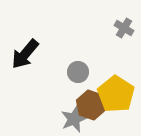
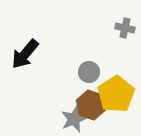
gray cross: moved 1 px right; rotated 18 degrees counterclockwise
gray circle: moved 11 px right
yellow pentagon: rotated 6 degrees clockwise
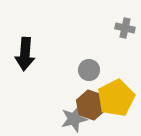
black arrow: rotated 36 degrees counterclockwise
gray circle: moved 2 px up
yellow pentagon: moved 4 px down; rotated 6 degrees clockwise
gray star: rotated 8 degrees clockwise
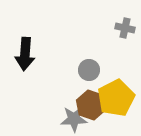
gray star: rotated 12 degrees clockwise
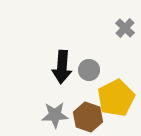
gray cross: rotated 30 degrees clockwise
black arrow: moved 37 px right, 13 px down
brown hexagon: moved 3 px left, 12 px down
gray star: moved 19 px left, 4 px up
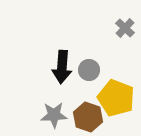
yellow pentagon: rotated 24 degrees counterclockwise
gray star: moved 1 px left
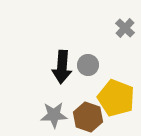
gray circle: moved 1 px left, 5 px up
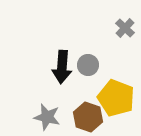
gray star: moved 7 px left, 2 px down; rotated 16 degrees clockwise
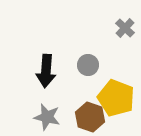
black arrow: moved 16 px left, 4 px down
brown hexagon: moved 2 px right
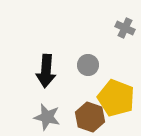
gray cross: rotated 18 degrees counterclockwise
